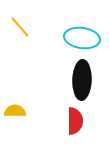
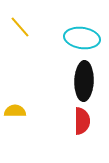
black ellipse: moved 2 px right, 1 px down
red semicircle: moved 7 px right
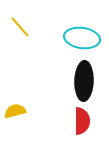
yellow semicircle: rotated 15 degrees counterclockwise
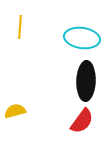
yellow line: rotated 45 degrees clockwise
black ellipse: moved 2 px right
red semicircle: rotated 36 degrees clockwise
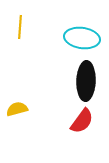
yellow semicircle: moved 2 px right, 2 px up
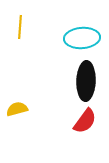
cyan ellipse: rotated 12 degrees counterclockwise
red semicircle: moved 3 px right
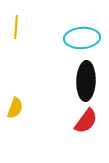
yellow line: moved 4 px left
yellow semicircle: moved 2 px left, 1 px up; rotated 125 degrees clockwise
red semicircle: moved 1 px right
